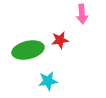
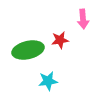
pink arrow: moved 1 px right, 5 px down
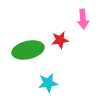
cyan star: moved 2 px down
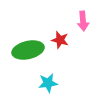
pink arrow: moved 2 px down
red star: rotated 24 degrees clockwise
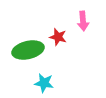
red star: moved 2 px left, 3 px up
cyan star: moved 4 px left; rotated 18 degrees clockwise
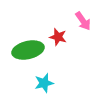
pink arrow: rotated 30 degrees counterclockwise
cyan star: rotated 24 degrees counterclockwise
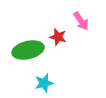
pink arrow: moved 2 px left
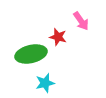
green ellipse: moved 3 px right, 4 px down
cyan star: moved 1 px right
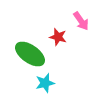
green ellipse: moved 1 px left; rotated 48 degrees clockwise
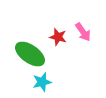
pink arrow: moved 2 px right, 11 px down
cyan star: moved 3 px left, 1 px up
